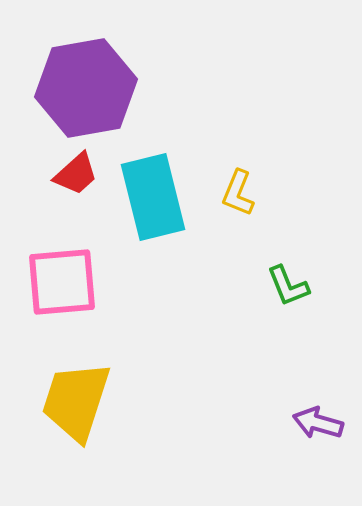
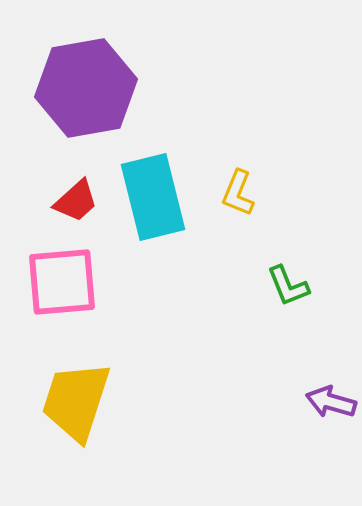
red trapezoid: moved 27 px down
purple arrow: moved 13 px right, 21 px up
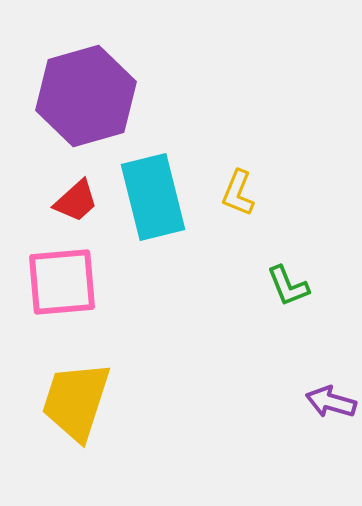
purple hexagon: moved 8 px down; rotated 6 degrees counterclockwise
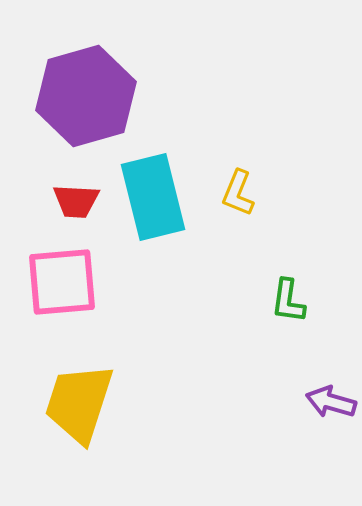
red trapezoid: rotated 45 degrees clockwise
green L-shape: moved 15 px down; rotated 30 degrees clockwise
yellow trapezoid: moved 3 px right, 2 px down
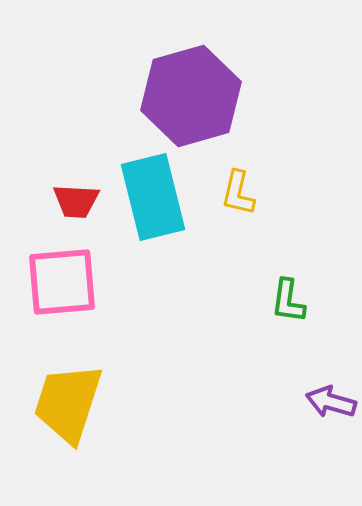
purple hexagon: moved 105 px right
yellow L-shape: rotated 9 degrees counterclockwise
yellow trapezoid: moved 11 px left
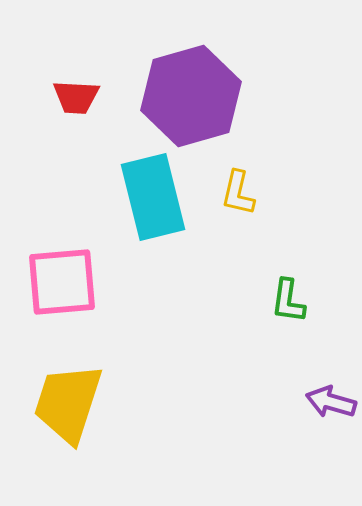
red trapezoid: moved 104 px up
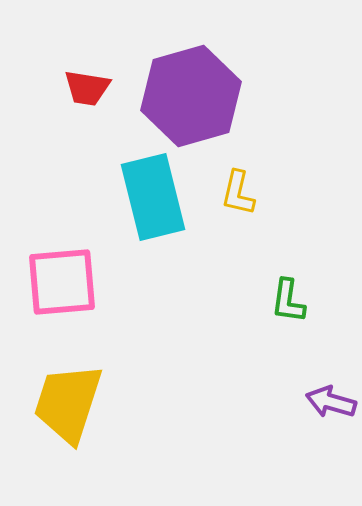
red trapezoid: moved 11 px right, 9 px up; rotated 6 degrees clockwise
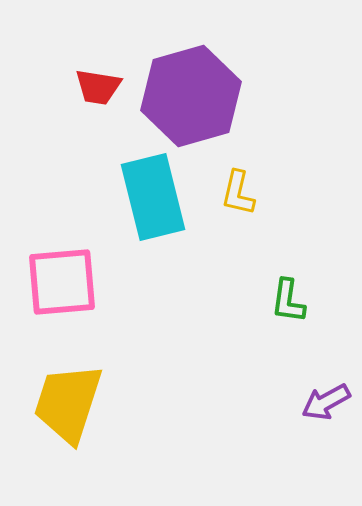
red trapezoid: moved 11 px right, 1 px up
purple arrow: moved 5 px left; rotated 45 degrees counterclockwise
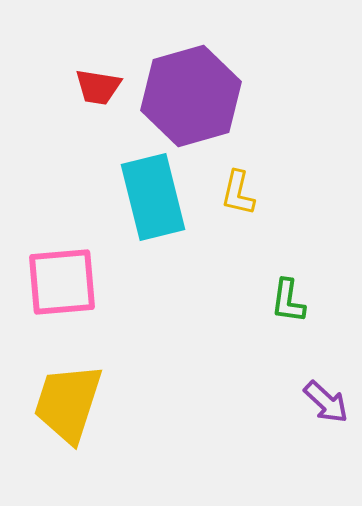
purple arrow: rotated 108 degrees counterclockwise
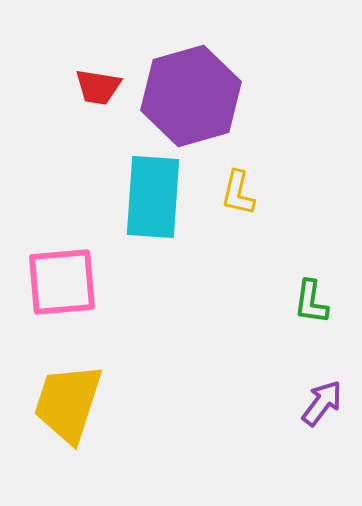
cyan rectangle: rotated 18 degrees clockwise
green L-shape: moved 23 px right, 1 px down
purple arrow: moved 4 px left, 1 px down; rotated 96 degrees counterclockwise
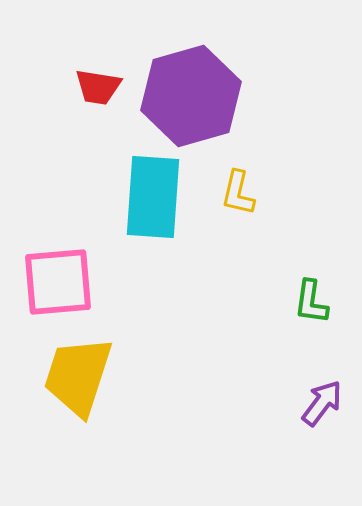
pink square: moved 4 px left
yellow trapezoid: moved 10 px right, 27 px up
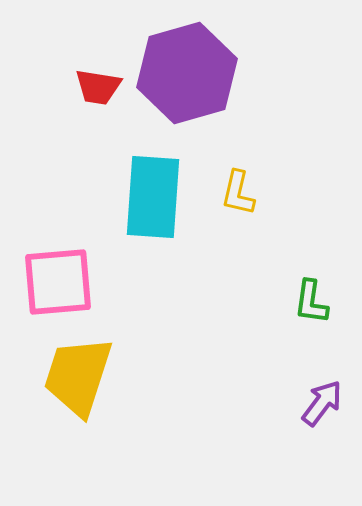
purple hexagon: moved 4 px left, 23 px up
